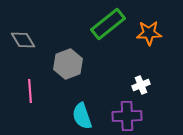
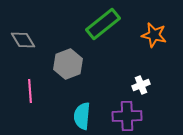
green rectangle: moved 5 px left
orange star: moved 5 px right, 2 px down; rotated 15 degrees clockwise
cyan semicircle: rotated 24 degrees clockwise
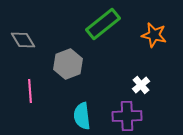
white cross: rotated 18 degrees counterclockwise
cyan semicircle: rotated 12 degrees counterclockwise
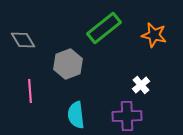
green rectangle: moved 1 px right, 4 px down
cyan semicircle: moved 6 px left, 1 px up
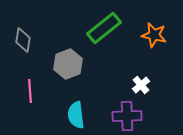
gray diamond: rotated 40 degrees clockwise
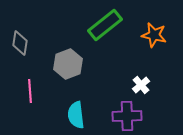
green rectangle: moved 1 px right, 3 px up
gray diamond: moved 3 px left, 3 px down
